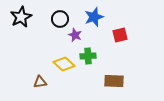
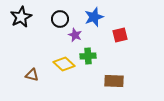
brown triangle: moved 8 px left, 7 px up; rotated 24 degrees clockwise
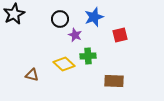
black star: moved 7 px left, 3 px up
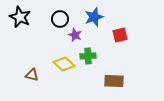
black star: moved 6 px right, 3 px down; rotated 20 degrees counterclockwise
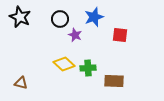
red square: rotated 21 degrees clockwise
green cross: moved 12 px down
brown triangle: moved 11 px left, 8 px down
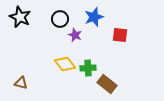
yellow diamond: moved 1 px right; rotated 10 degrees clockwise
brown rectangle: moved 7 px left, 3 px down; rotated 36 degrees clockwise
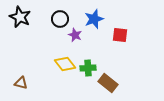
blue star: moved 2 px down
brown rectangle: moved 1 px right, 1 px up
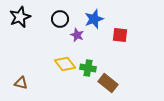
black star: rotated 25 degrees clockwise
purple star: moved 2 px right
green cross: rotated 14 degrees clockwise
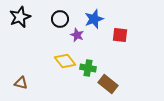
yellow diamond: moved 3 px up
brown rectangle: moved 1 px down
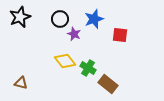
purple star: moved 3 px left, 1 px up
green cross: rotated 21 degrees clockwise
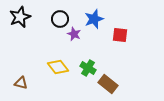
yellow diamond: moved 7 px left, 6 px down
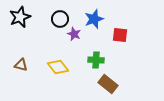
green cross: moved 8 px right, 8 px up; rotated 28 degrees counterclockwise
brown triangle: moved 18 px up
